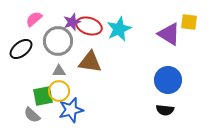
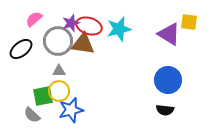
purple star: moved 1 px left, 1 px down
cyan star: rotated 10 degrees clockwise
brown triangle: moved 7 px left, 18 px up
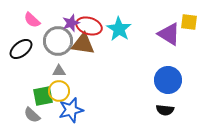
pink semicircle: moved 2 px left, 1 px down; rotated 96 degrees counterclockwise
cyan star: rotated 25 degrees counterclockwise
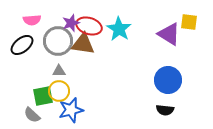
pink semicircle: rotated 48 degrees counterclockwise
black ellipse: moved 1 px right, 4 px up
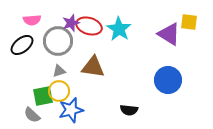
brown triangle: moved 10 px right, 23 px down
gray triangle: rotated 16 degrees counterclockwise
black semicircle: moved 36 px left
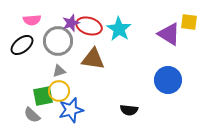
brown triangle: moved 8 px up
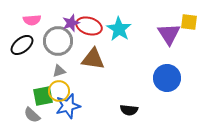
purple triangle: rotated 25 degrees clockwise
blue circle: moved 1 px left, 2 px up
blue star: moved 3 px left, 4 px up
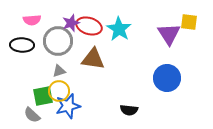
black ellipse: rotated 40 degrees clockwise
